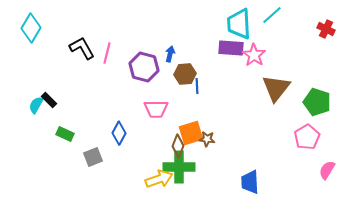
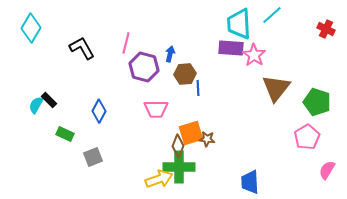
pink line: moved 19 px right, 10 px up
blue line: moved 1 px right, 2 px down
blue diamond: moved 20 px left, 22 px up
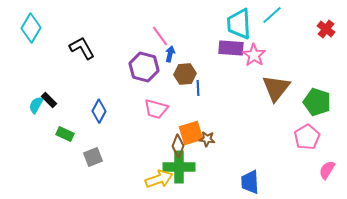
red cross: rotated 12 degrees clockwise
pink line: moved 34 px right, 7 px up; rotated 50 degrees counterclockwise
pink trapezoid: rotated 15 degrees clockwise
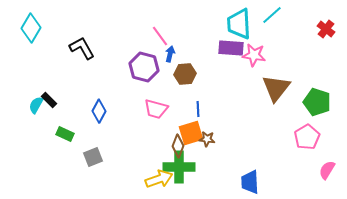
pink star: rotated 25 degrees counterclockwise
blue line: moved 21 px down
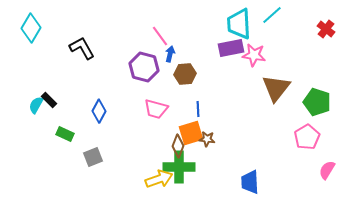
purple rectangle: rotated 15 degrees counterclockwise
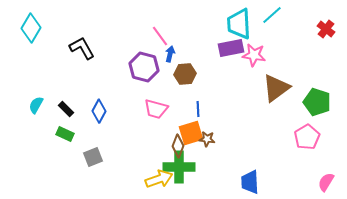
brown triangle: rotated 16 degrees clockwise
black rectangle: moved 17 px right, 9 px down
pink semicircle: moved 1 px left, 12 px down
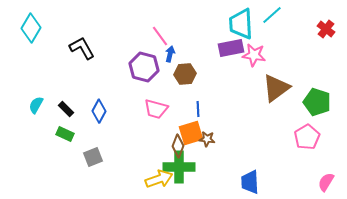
cyan trapezoid: moved 2 px right
